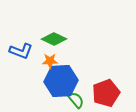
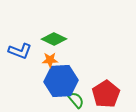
blue L-shape: moved 1 px left
orange star: moved 1 px up
red pentagon: moved 1 px down; rotated 12 degrees counterclockwise
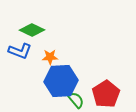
green diamond: moved 22 px left, 9 px up
orange star: moved 3 px up
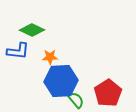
blue L-shape: moved 2 px left; rotated 15 degrees counterclockwise
red pentagon: moved 2 px right, 1 px up
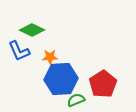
blue L-shape: moved 1 px right; rotated 60 degrees clockwise
blue hexagon: moved 2 px up
red pentagon: moved 5 px left, 9 px up
green semicircle: rotated 72 degrees counterclockwise
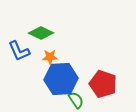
green diamond: moved 9 px right, 3 px down
red pentagon: rotated 20 degrees counterclockwise
green semicircle: rotated 78 degrees clockwise
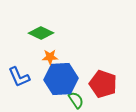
blue L-shape: moved 26 px down
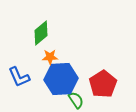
green diamond: rotated 65 degrees counterclockwise
red pentagon: rotated 20 degrees clockwise
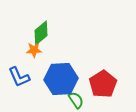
orange star: moved 16 px left, 7 px up
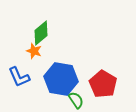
orange star: moved 1 px down; rotated 21 degrees clockwise
blue hexagon: rotated 12 degrees clockwise
red pentagon: rotated 8 degrees counterclockwise
